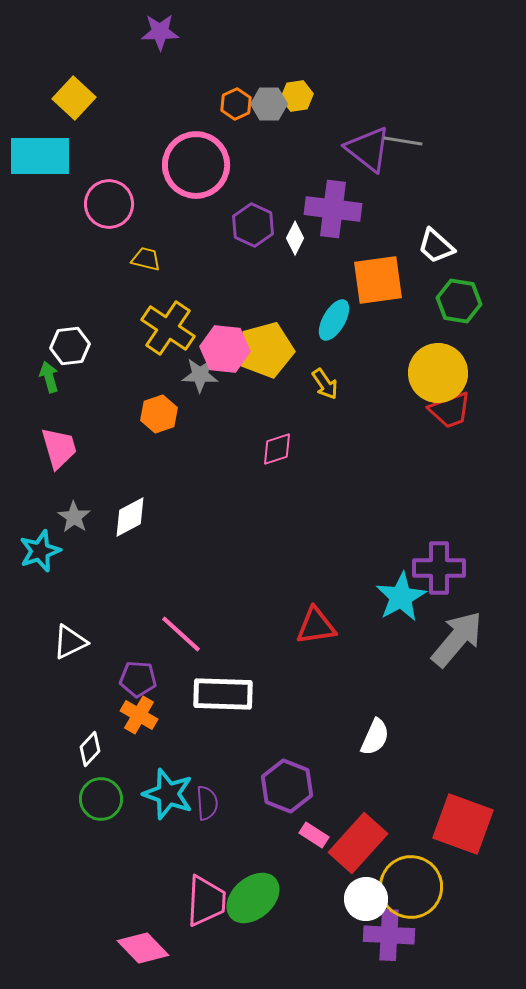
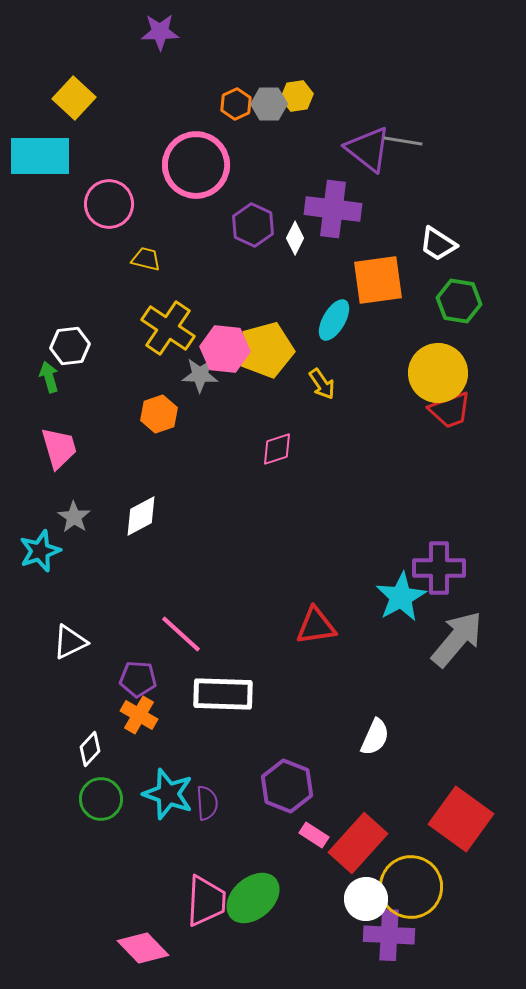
white trapezoid at (436, 246): moved 2 px right, 2 px up; rotated 9 degrees counterclockwise
yellow arrow at (325, 384): moved 3 px left
white diamond at (130, 517): moved 11 px right, 1 px up
red square at (463, 824): moved 2 px left, 5 px up; rotated 16 degrees clockwise
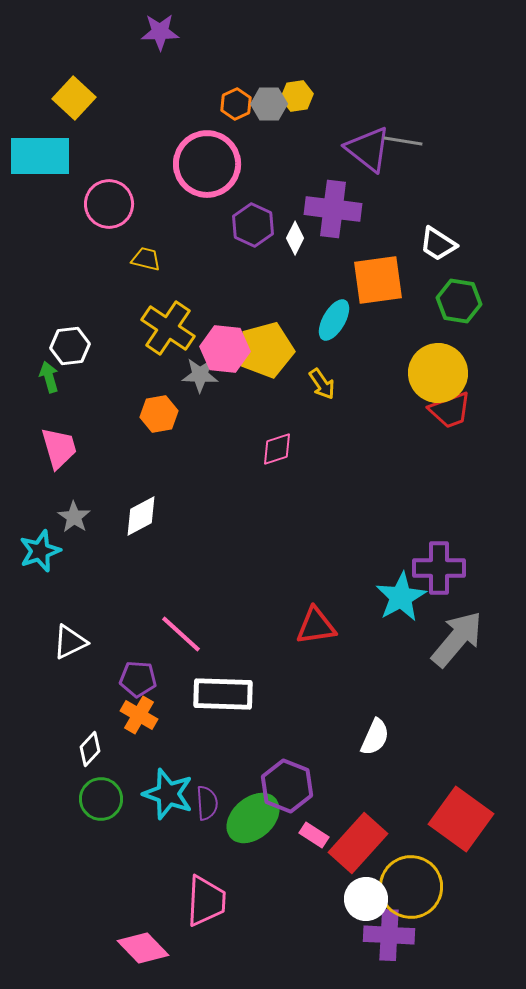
pink circle at (196, 165): moved 11 px right, 1 px up
orange hexagon at (159, 414): rotated 9 degrees clockwise
green ellipse at (253, 898): moved 80 px up
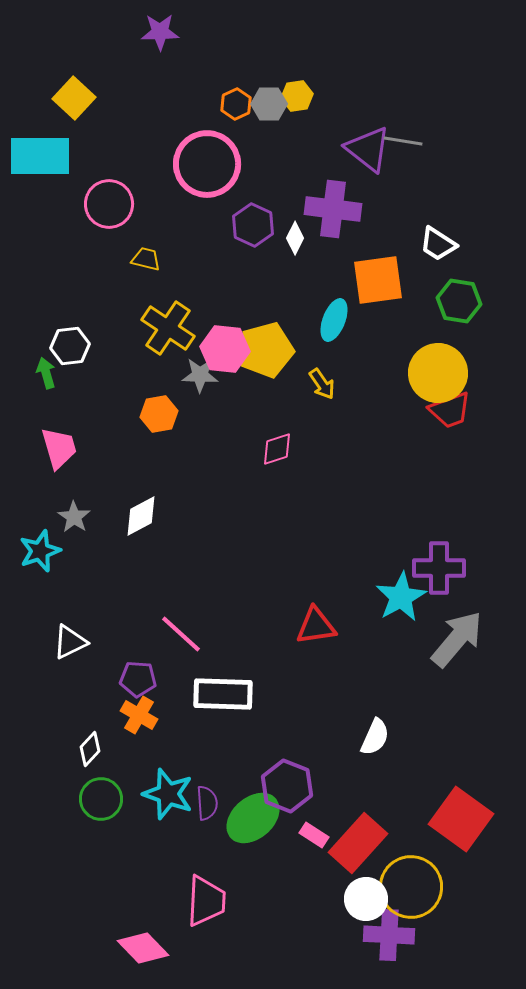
cyan ellipse at (334, 320): rotated 9 degrees counterclockwise
green arrow at (49, 377): moved 3 px left, 4 px up
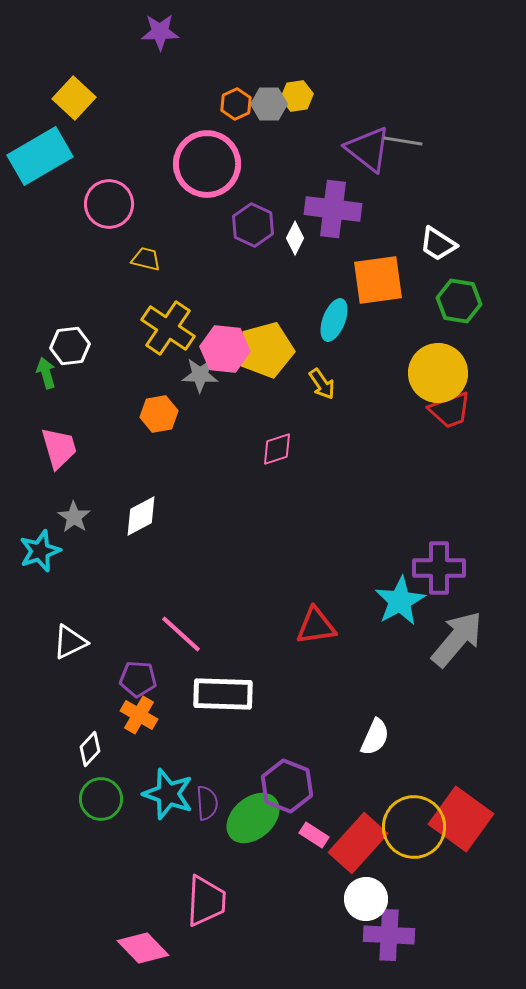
cyan rectangle at (40, 156): rotated 30 degrees counterclockwise
cyan star at (401, 597): moved 1 px left, 4 px down
yellow circle at (411, 887): moved 3 px right, 60 px up
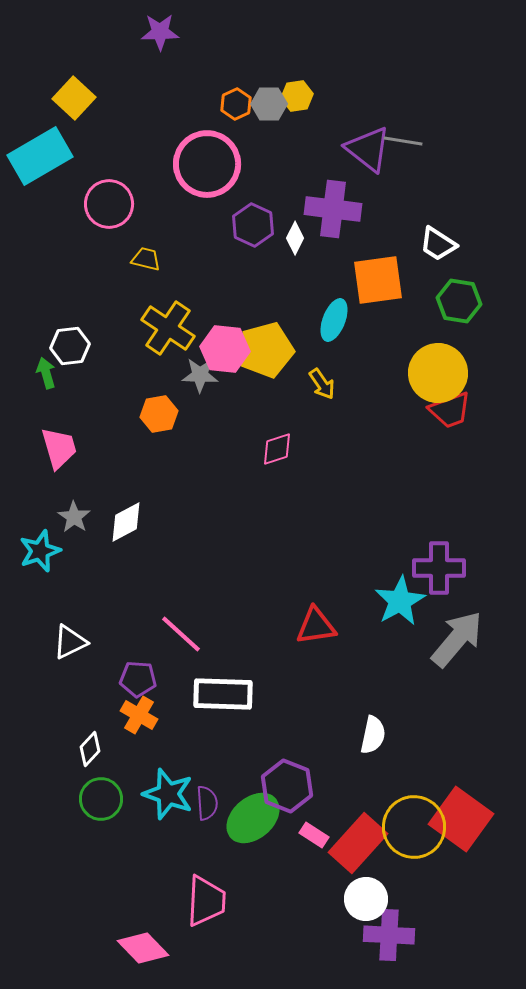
white diamond at (141, 516): moved 15 px left, 6 px down
white semicircle at (375, 737): moved 2 px left, 2 px up; rotated 12 degrees counterclockwise
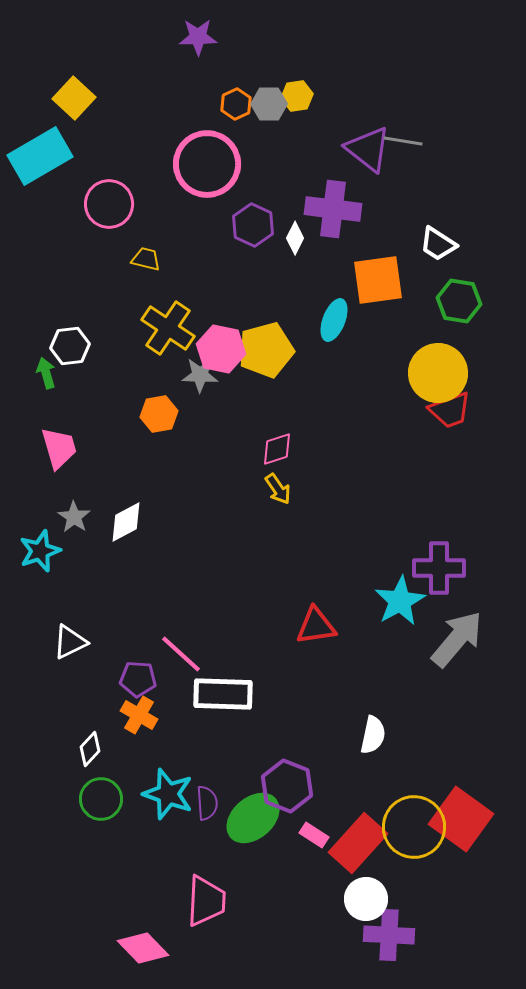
purple star at (160, 32): moved 38 px right, 5 px down
pink hexagon at (225, 349): moved 4 px left; rotated 6 degrees clockwise
yellow arrow at (322, 384): moved 44 px left, 105 px down
pink line at (181, 634): moved 20 px down
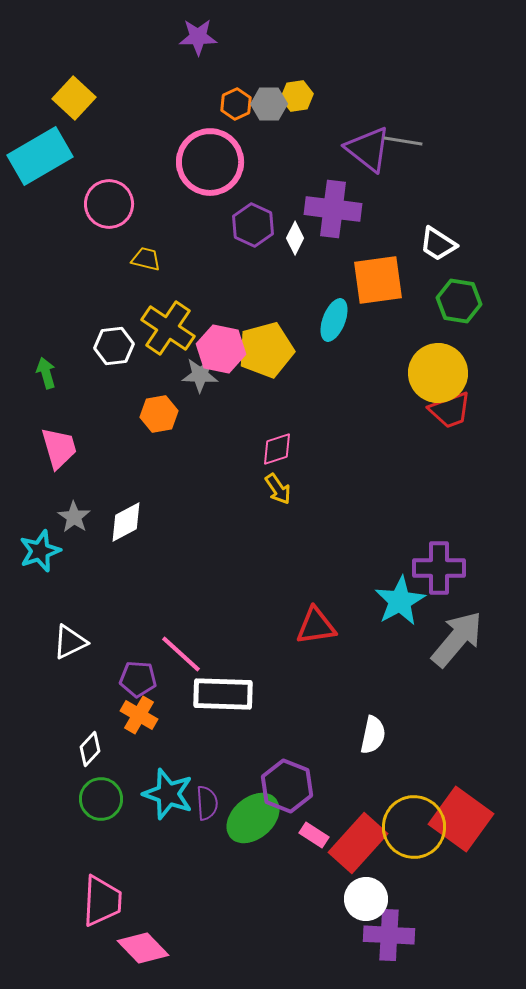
pink circle at (207, 164): moved 3 px right, 2 px up
white hexagon at (70, 346): moved 44 px right
pink trapezoid at (206, 901): moved 104 px left
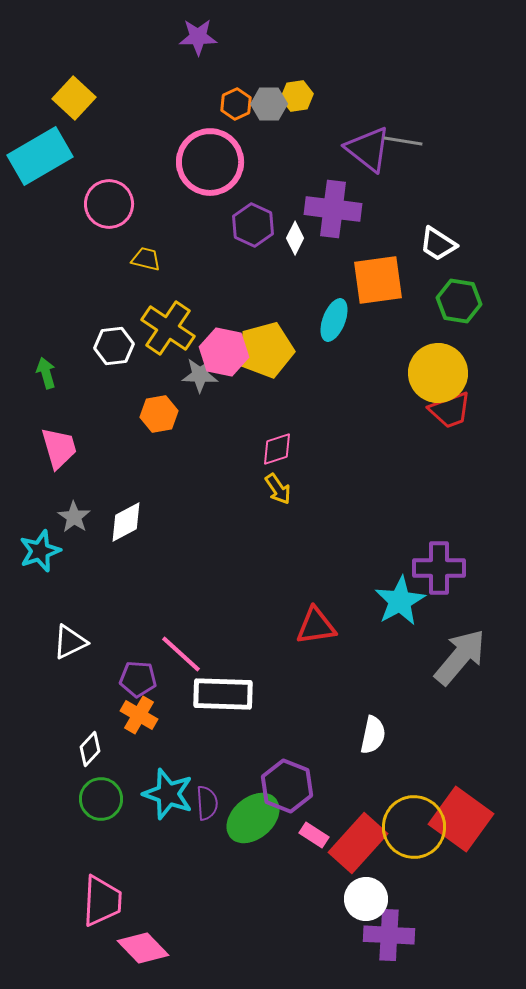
pink hexagon at (221, 349): moved 3 px right, 3 px down
gray arrow at (457, 639): moved 3 px right, 18 px down
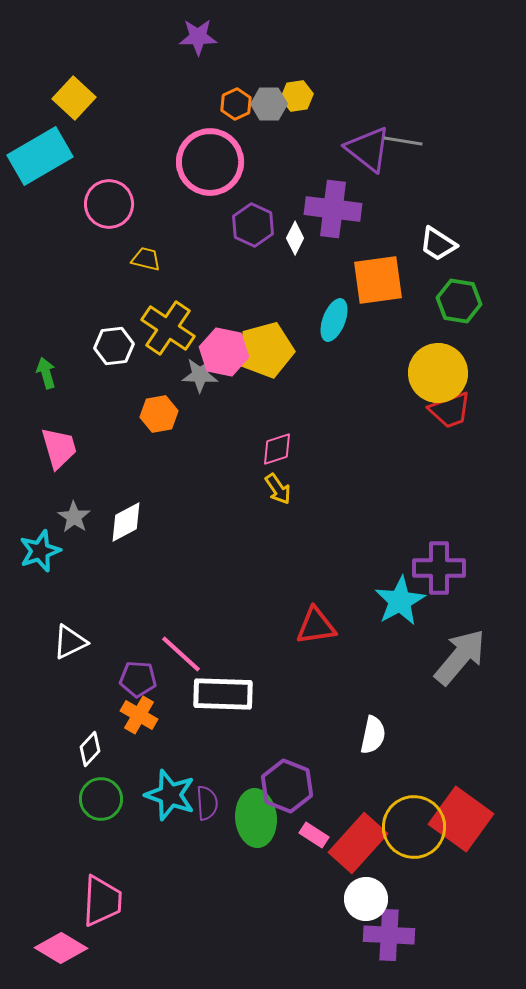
cyan star at (168, 794): moved 2 px right, 1 px down
green ellipse at (253, 818): moved 3 px right; rotated 54 degrees counterclockwise
pink diamond at (143, 948): moved 82 px left; rotated 15 degrees counterclockwise
